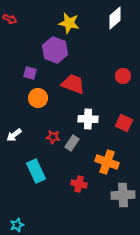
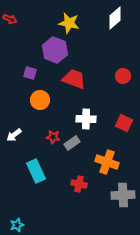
red trapezoid: moved 1 px right, 5 px up
orange circle: moved 2 px right, 2 px down
white cross: moved 2 px left
gray rectangle: rotated 21 degrees clockwise
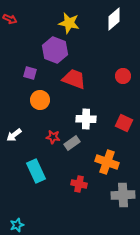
white diamond: moved 1 px left, 1 px down
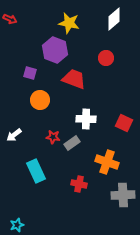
red circle: moved 17 px left, 18 px up
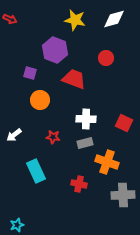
white diamond: rotated 25 degrees clockwise
yellow star: moved 6 px right, 3 px up
gray rectangle: moved 13 px right; rotated 21 degrees clockwise
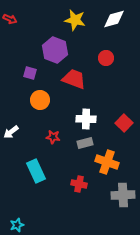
red square: rotated 18 degrees clockwise
white arrow: moved 3 px left, 3 px up
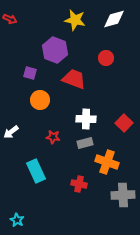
cyan star: moved 5 px up; rotated 24 degrees counterclockwise
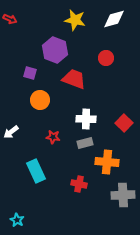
orange cross: rotated 15 degrees counterclockwise
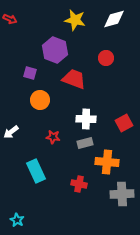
red square: rotated 18 degrees clockwise
gray cross: moved 1 px left, 1 px up
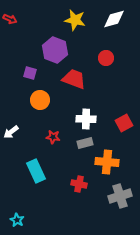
gray cross: moved 2 px left, 2 px down; rotated 15 degrees counterclockwise
